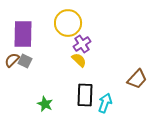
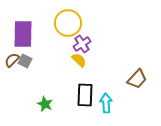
cyan arrow: moved 1 px right; rotated 24 degrees counterclockwise
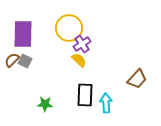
yellow circle: moved 1 px right, 5 px down
green star: rotated 21 degrees counterclockwise
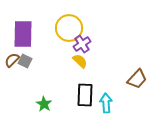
yellow semicircle: moved 1 px right, 1 px down
green star: moved 1 px left; rotated 28 degrees clockwise
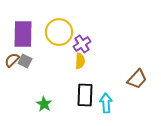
yellow circle: moved 10 px left, 4 px down
yellow semicircle: rotated 49 degrees clockwise
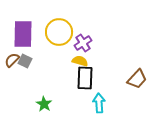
purple cross: moved 1 px right, 1 px up
yellow semicircle: rotated 77 degrees counterclockwise
black rectangle: moved 17 px up
cyan arrow: moved 7 px left
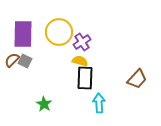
purple cross: moved 1 px left, 1 px up
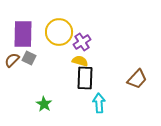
gray square: moved 4 px right, 3 px up
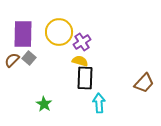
gray square: rotated 16 degrees clockwise
brown trapezoid: moved 7 px right, 4 px down
